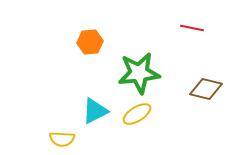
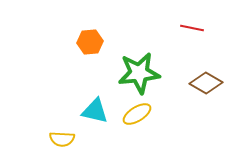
brown diamond: moved 6 px up; rotated 16 degrees clockwise
cyan triangle: rotated 40 degrees clockwise
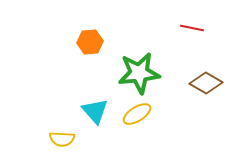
cyan triangle: rotated 36 degrees clockwise
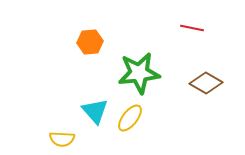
yellow ellipse: moved 7 px left, 4 px down; rotated 20 degrees counterclockwise
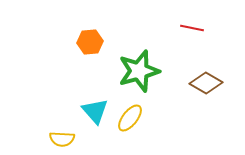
green star: moved 2 px up; rotated 9 degrees counterclockwise
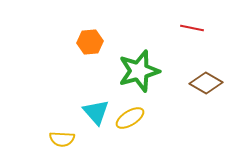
cyan triangle: moved 1 px right, 1 px down
yellow ellipse: rotated 20 degrees clockwise
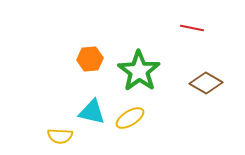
orange hexagon: moved 17 px down
green star: rotated 21 degrees counterclockwise
cyan triangle: moved 4 px left; rotated 36 degrees counterclockwise
yellow semicircle: moved 2 px left, 3 px up
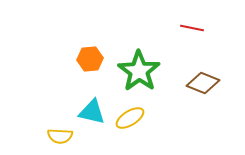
brown diamond: moved 3 px left; rotated 8 degrees counterclockwise
